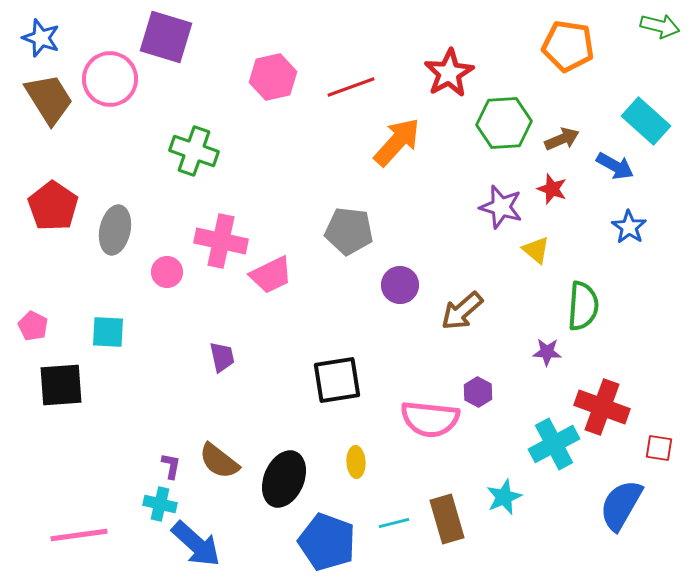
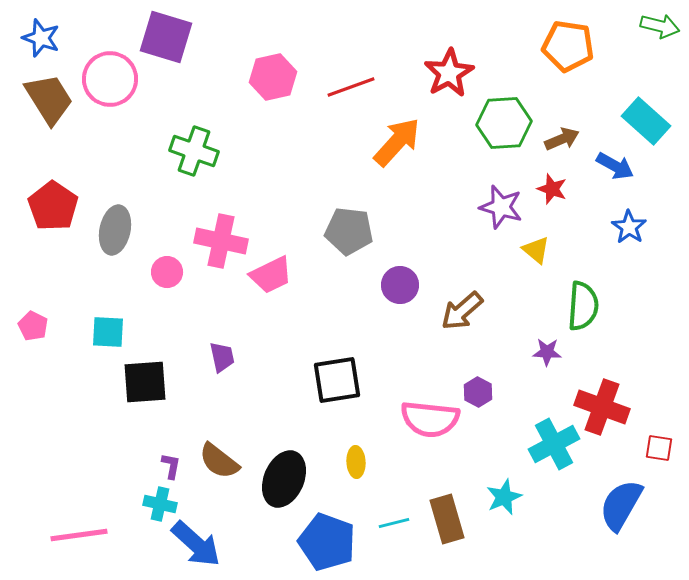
black square at (61, 385): moved 84 px right, 3 px up
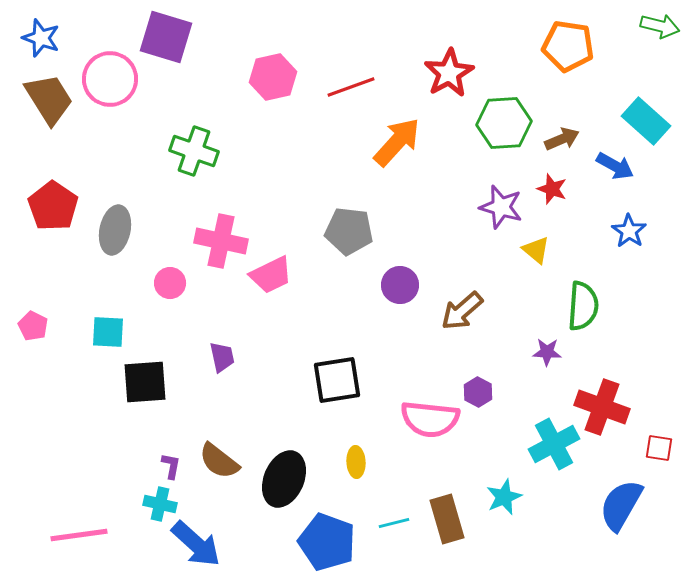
blue star at (629, 227): moved 4 px down
pink circle at (167, 272): moved 3 px right, 11 px down
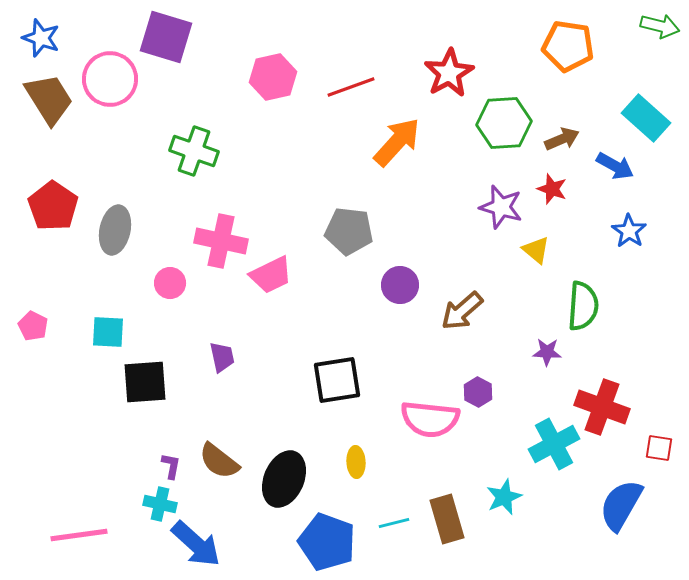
cyan rectangle at (646, 121): moved 3 px up
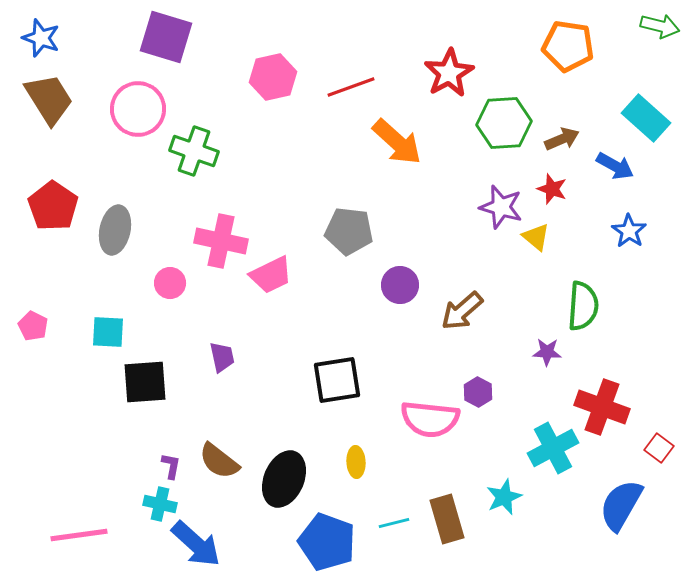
pink circle at (110, 79): moved 28 px right, 30 px down
orange arrow at (397, 142): rotated 90 degrees clockwise
yellow triangle at (536, 250): moved 13 px up
cyan cross at (554, 444): moved 1 px left, 4 px down
red square at (659, 448): rotated 28 degrees clockwise
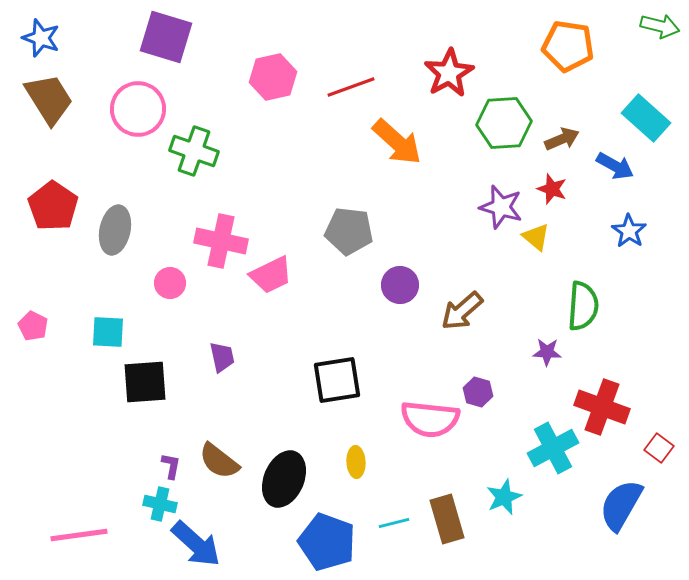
purple hexagon at (478, 392): rotated 12 degrees counterclockwise
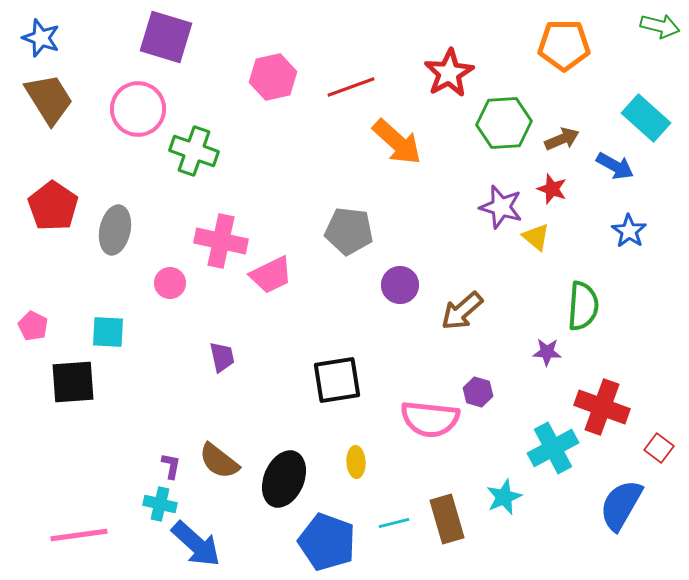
orange pentagon at (568, 46): moved 4 px left, 1 px up; rotated 9 degrees counterclockwise
black square at (145, 382): moved 72 px left
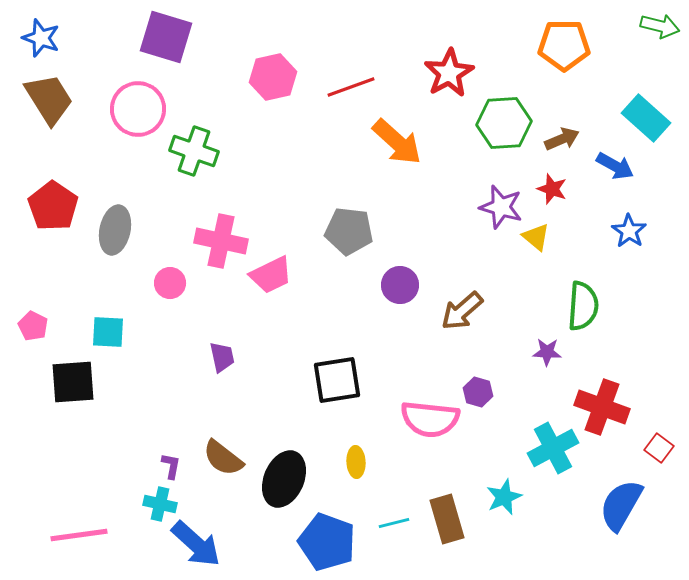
brown semicircle at (219, 461): moved 4 px right, 3 px up
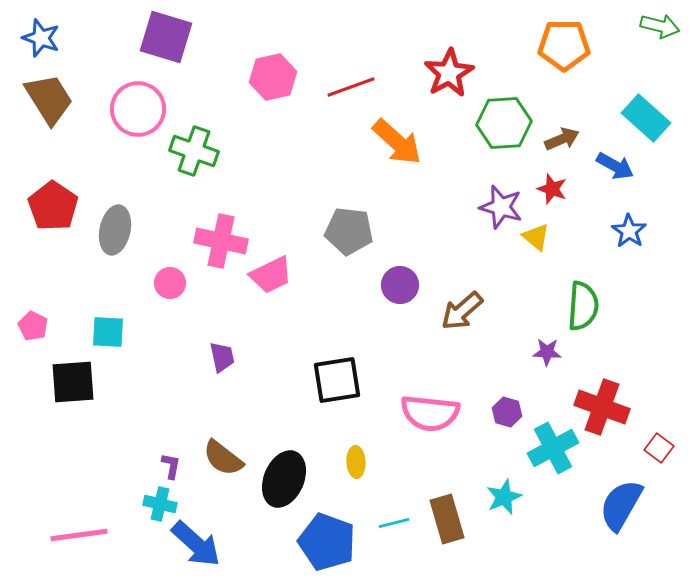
purple hexagon at (478, 392): moved 29 px right, 20 px down
pink semicircle at (430, 419): moved 6 px up
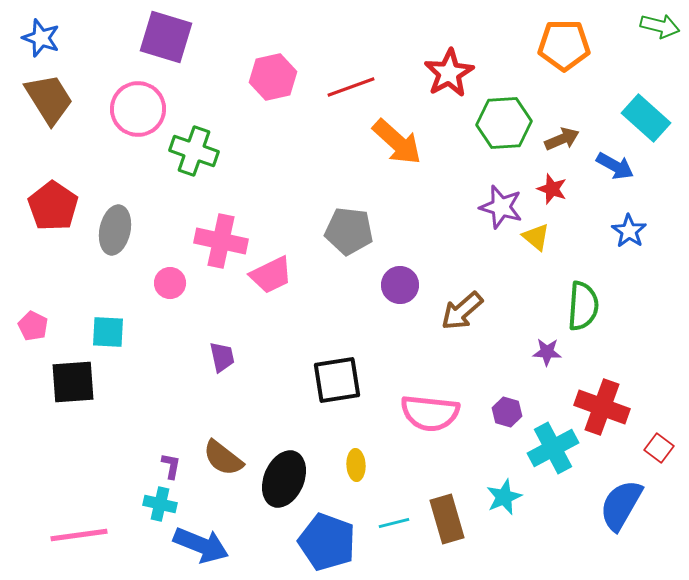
yellow ellipse at (356, 462): moved 3 px down
blue arrow at (196, 544): moved 5 px right, 1 px down; rotated 20 degrees counterclockwise
